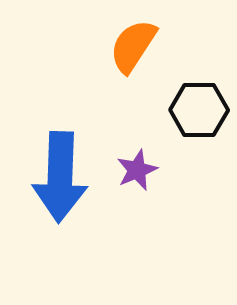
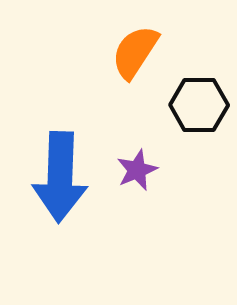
orange semicircle: moved 2 px right, 6 px down
black hexagon: moved 5 px up
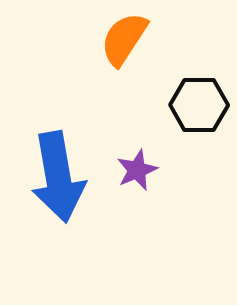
orange semicircle: moved 11 px left, 13 px up
blue arrow: moved 2 px left; rotated 12 degrees counterclockwise
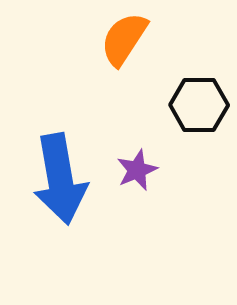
blue arrow: moved 2 px right, 2 px down
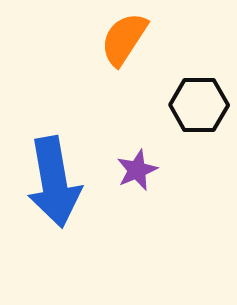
blue arrow: moved 6 px left, 3 px down
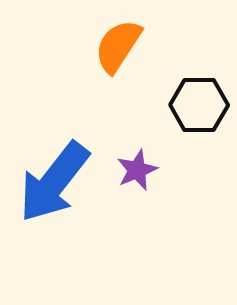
orange semicircle: moved 6 px left, 7 px down
blue arrow: rotated 48 degrees clockwise
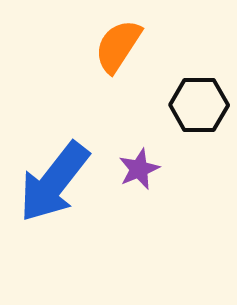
purple star: moved 2 px right, 1 px up
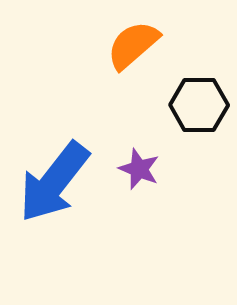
orange semicircle: moved 15 px right, 1 px up; rotated 16 degrees clockwise
purple star: rotated 27 degrees counterclockwise
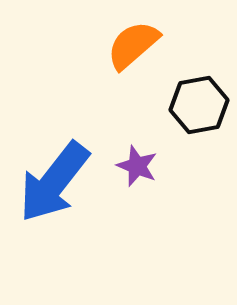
black hexagon: rotated 10 degrees counterclockwise
purple star: moved 2 px left, 3 px up
